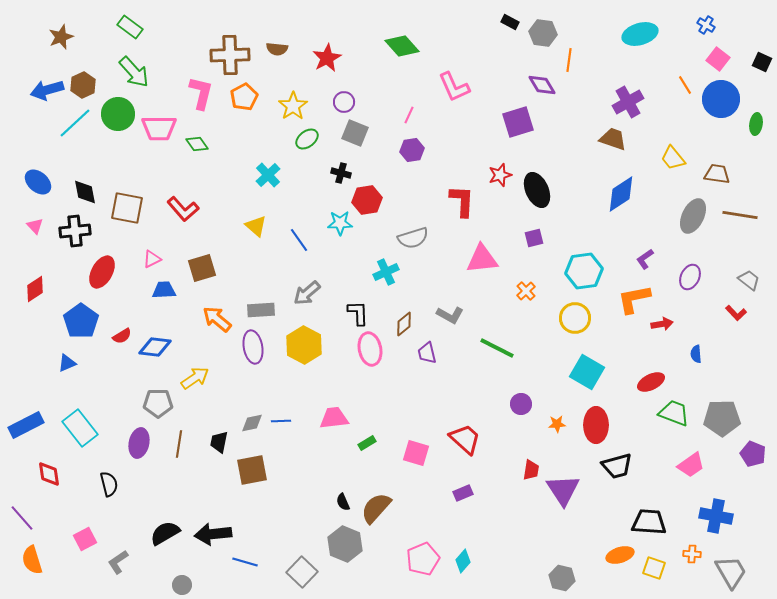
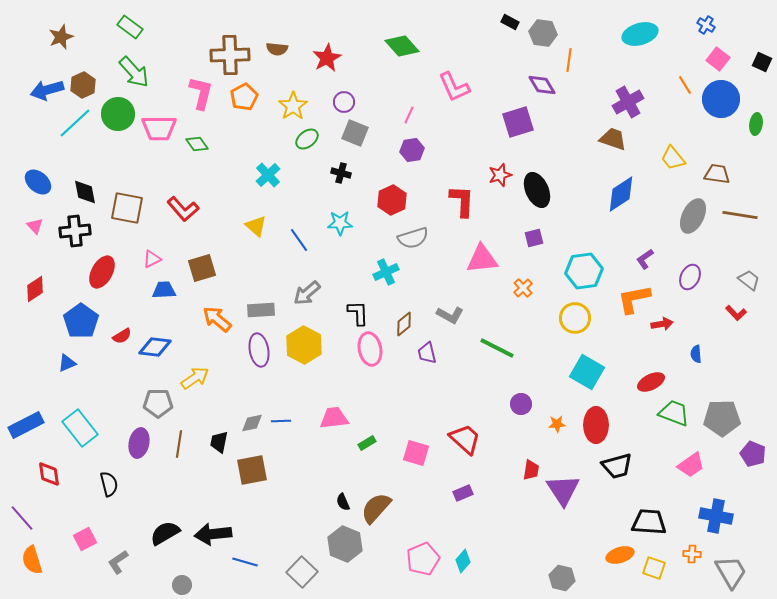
red hexagon at (367, 200): moved 25 px right; rotated 16 degrees counterclockwise
orange cross at (526, 291): moved 3 px left, 3 px up
purple ellipse at (253, 347): moved 6 px right, 3 px down
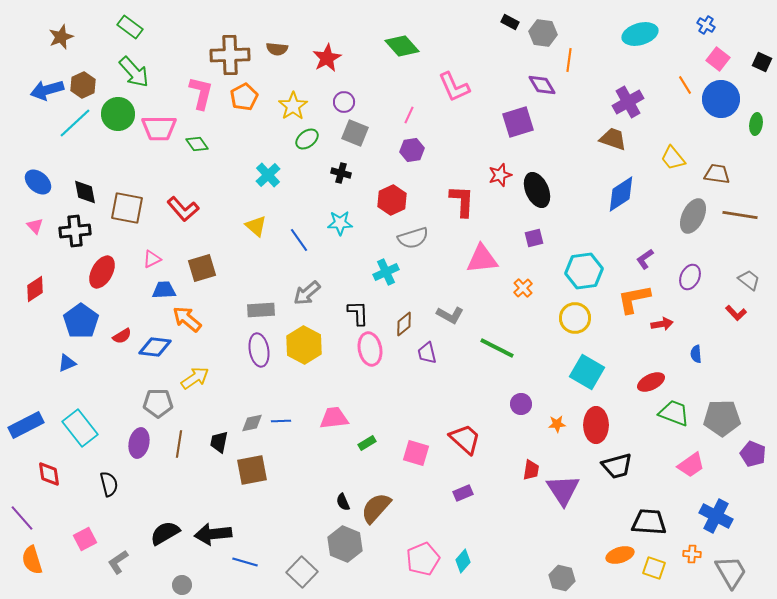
orange arrow at (217, 319): moved 30 px left
blue cross at (716, 516): rotated 16 degrees clockwise
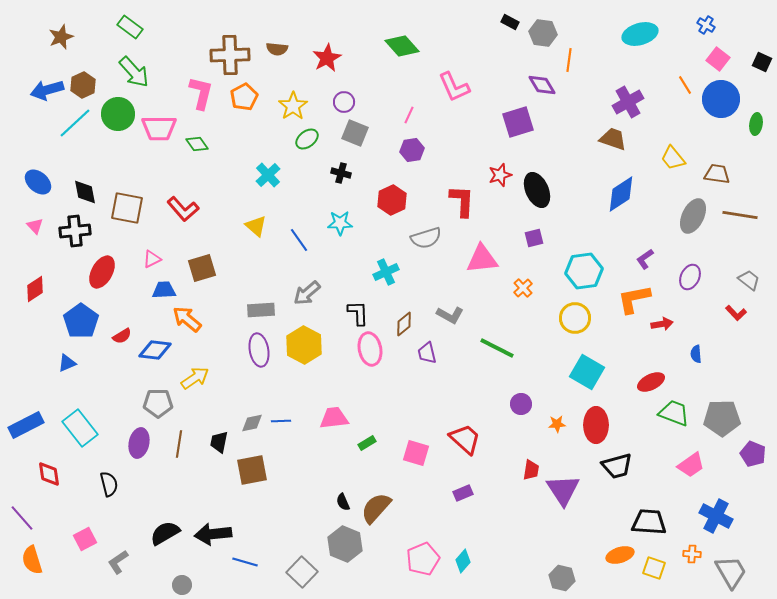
gray semicircle at (413, 238): moved 13 px right
blue diamond at (155, 347): moved 3 px down
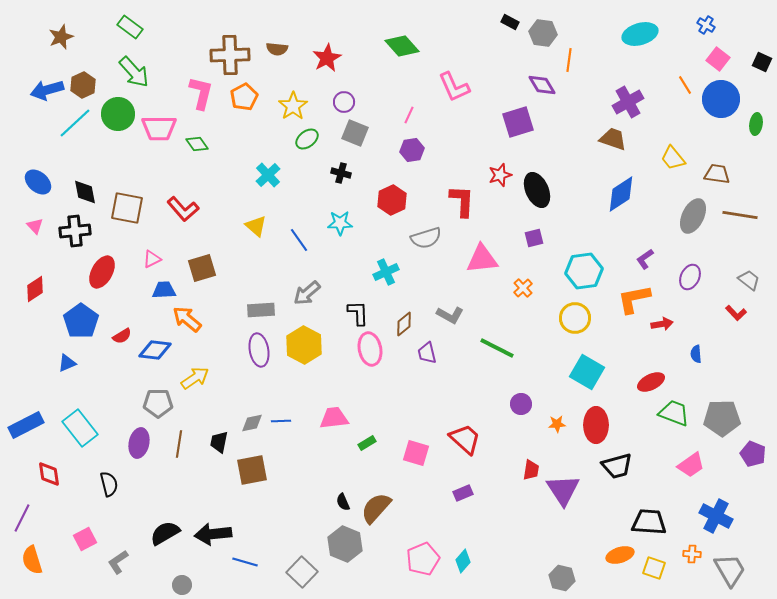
purple line at (22, 518): rotated 68 degrees clockwise
gray trapezoid at (731, 572): moved 1 px left, 2 px up
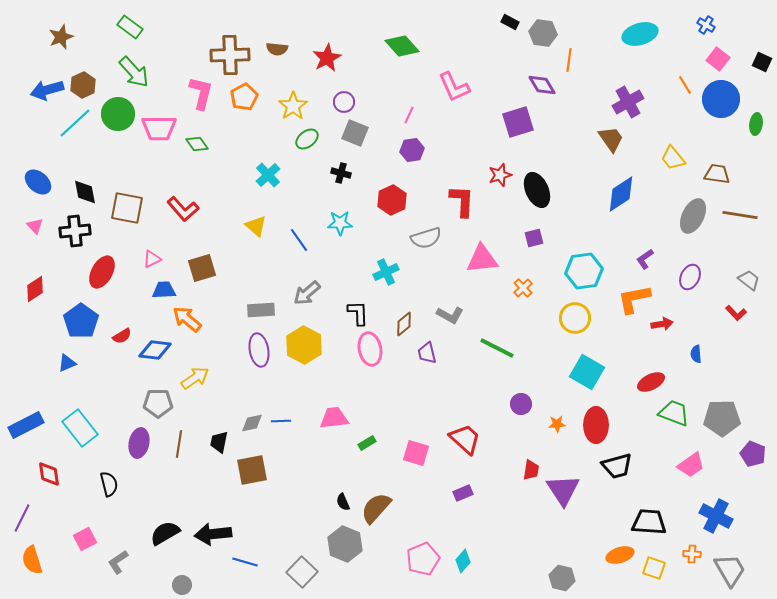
brown trapezoid at (613, 139): moved 2 px left; rotated 36 degrees clockwise
